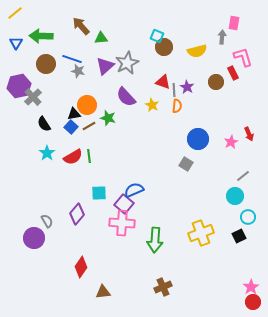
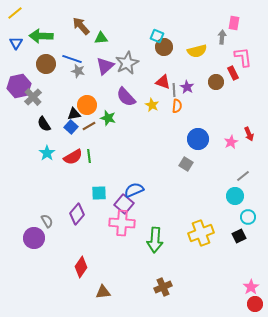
pink L-shape at (243, 57): rotated 10 degrees clockwise
red circle at (253, 302): moved 2 px right, 2 px down
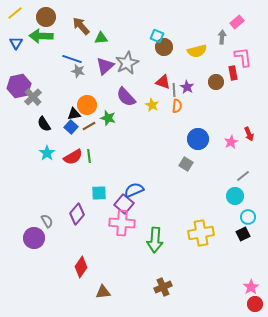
pink rectangle at (234, 23): moved 3 px right, 1 px up; rotated 40 degrees clockwise
brown circle at (46, 64): moved 47 px up
red rectangle at (233, 73): rotated 16 degrees clockwise
yellow cross at (201, 233): rotated 10 degrees clockwise
black square at (239, 236): moved 4 px right, 2 px up
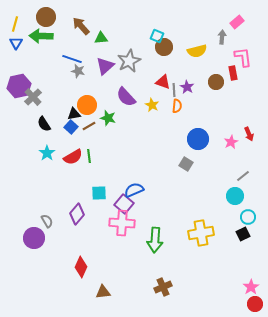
yellow line at (15, 13): moved 11 px down; rotated 35 degrees counterclockwise
gray star at (127, 63): moved 2 px right, 2 px up
red diamond at (81, 267): rotated 10 degrees counterclockwise
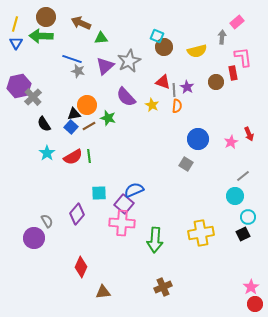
brown arrow at (81, 26): moved 3 px up; rotated 24 degrees counterclockwise
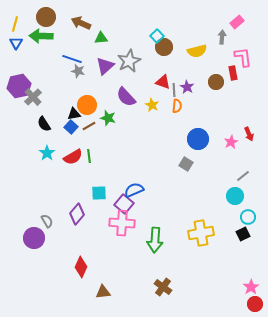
cyan square at (157, 36): rotated 24 degrees clockwise
brown cross at (163, 287): rotated 30 degrees counterclockwise
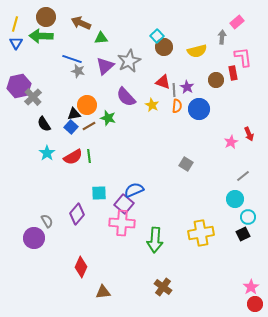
brown circle at (216, 82): moved 2 px up
blue circle at (198, 139): moved 1 px right, 30 px up
cyan circle at (235, 196): moved 3 px down
